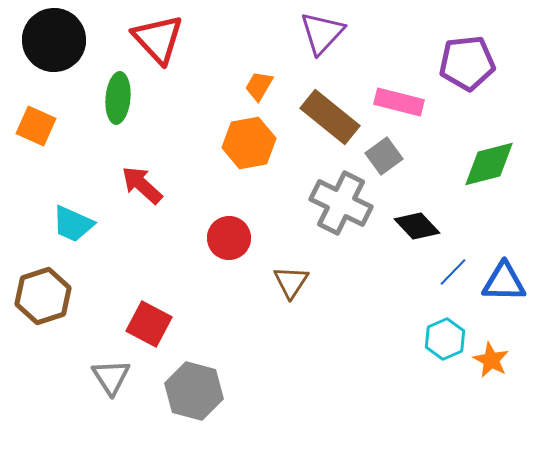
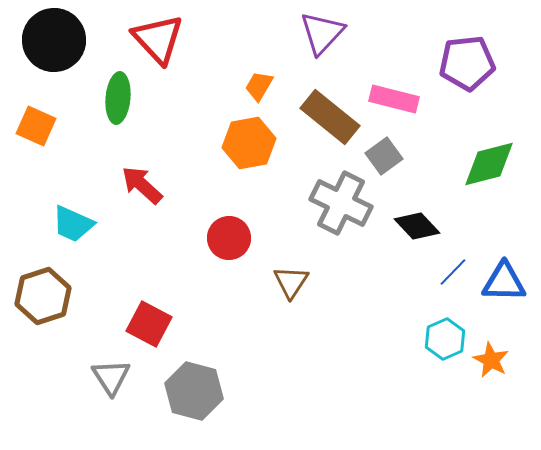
pink rectangle: moved 5 px left, 3 px up
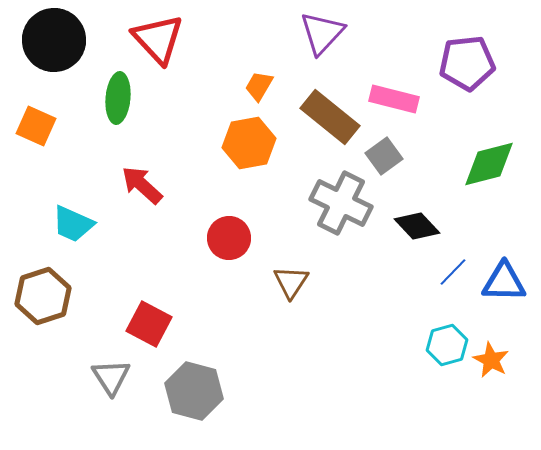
cyan hexagon: moved 2 px right, 6 px down; rotated 9 degrees clockwise
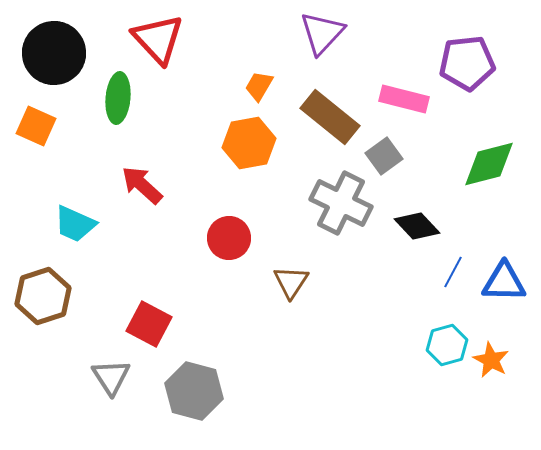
black circle: moved 13 px down
pink rectangle: moved 10 px right
cyan trapezoid: moved 2 px right
blue line: rotated 16 degrees counterclockwise
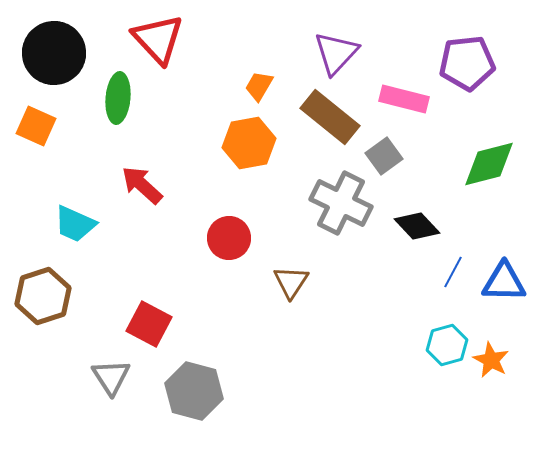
purple triangle: moved 14 px right, 20 px down
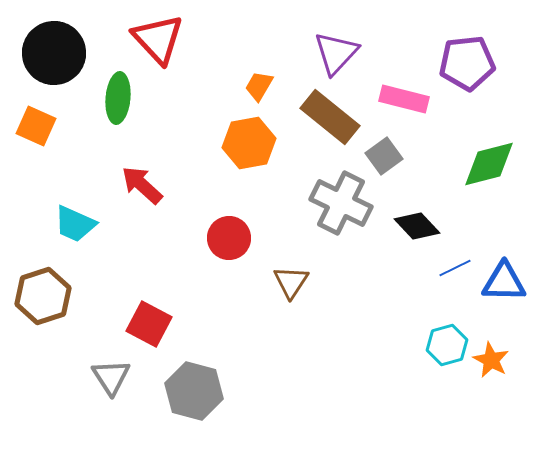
blue line: moved 2 px right, 4 px up; rotated 36 degrees clockwise
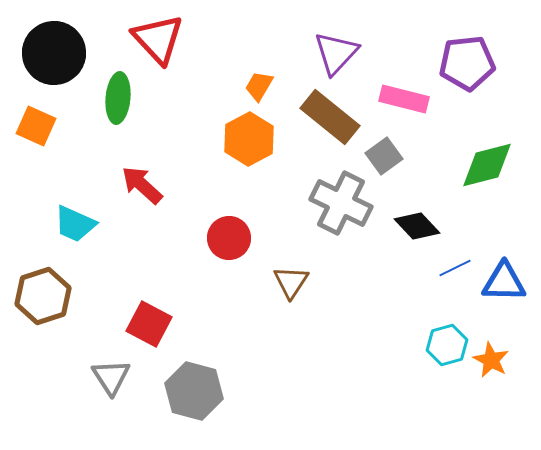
orange hexagon: moved 4 px up; rotated 18 degrees counterclockwise
green diamond: moved 2 px left, 1 px down
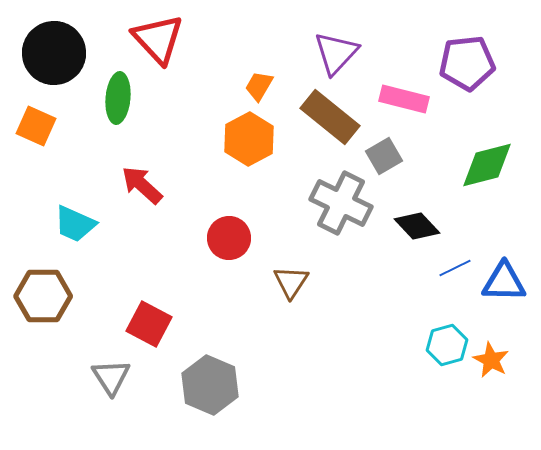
gray square: rotated 6 degrees clockwise
brown hexagon: rotated 18 degrees clockwise
gray hexagon: moved 16 px right, 6 px up; rotated 8 degrees clockwise
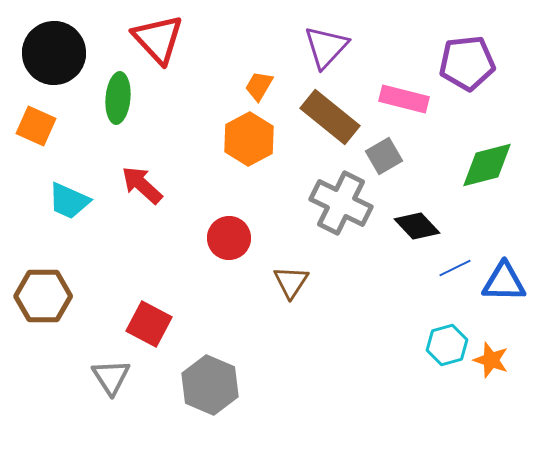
purple triangle: moved 10 px left, 6 px up
cyan trapezoid: moved 6 px left, 23 px up
orange star: rotated 9 degrees counterclockwise
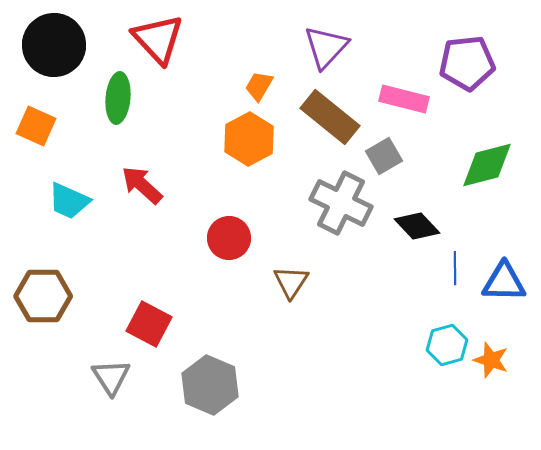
black circle: moved 8 px up
blue line: rotated 64 degrees counterclockwise
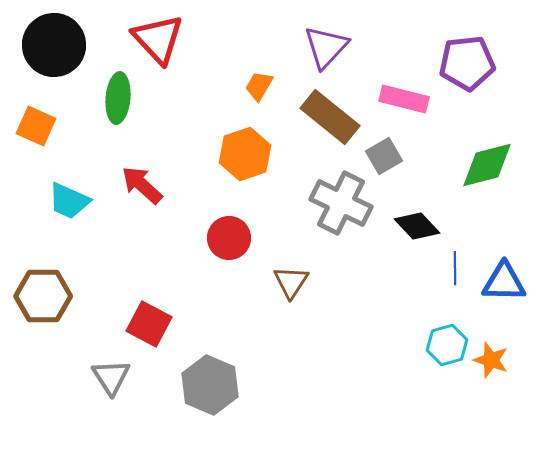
orange hexagon: moved 4 px left, 15 px down; rotated 9 degrees clockwise
